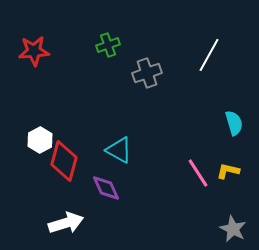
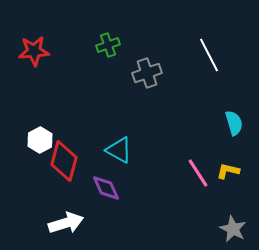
white line: rotated 56 degrees counterclockwise
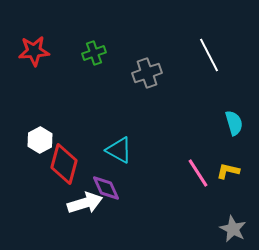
green cross: moved 14 px left, 8 px down
red diamond: moved 3 px down
white arrow: moved 19 px right, 20 px up
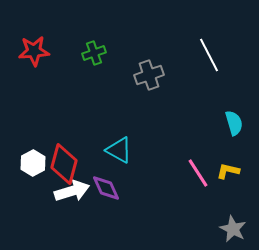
gray cross: moved 2 px right, 2 px down
white hexagon: moved 7 px left, 23 px down
white arrow: moved 13 px left, 12 px up
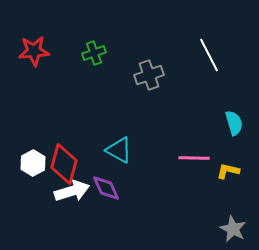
pink line: moved 4 px left, 15 px up; rotated 56 degrees counterclockwise
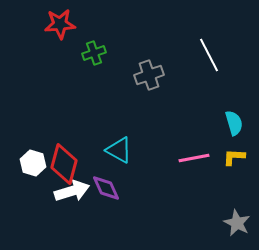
red star: moved 26 px right, 27 px up
pink line: rotated 12 degrees counterclockwise
white hexagon: rotated 15 degrees counterclockwise
yellow L-shape: moved 6 px right, 14 px up; rotated 10 degrees counterclockwise
gray star: moved 4 px right, 6 px up
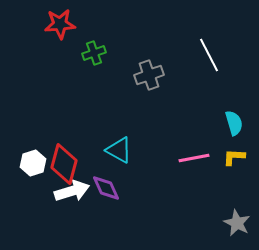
white hexagon: rotated 25 degrees clockwise
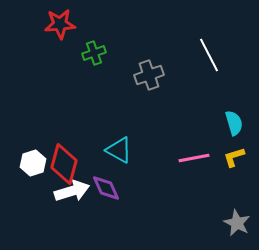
yellow L-shape: rotated 20 degrees counterclockwise
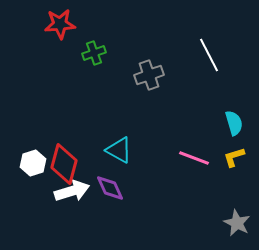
pink line: rotated 32 degrees clockwise
purple diamond: moved 4 px right
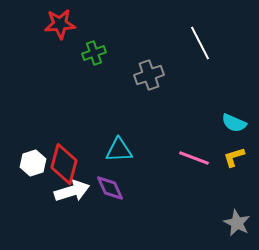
white line: moved 9 px left, 12 px up
cyan semicircle: rotated 130 degrees clockwise
cyan triangle: rotated 32 degrees counterclockwise
